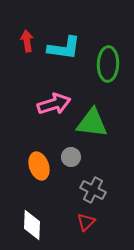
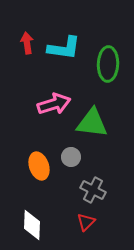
red arrow: moved 2 px down
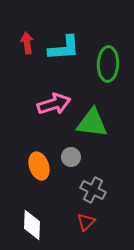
cyan L-shape: rotated 12 degrees counterclockwise
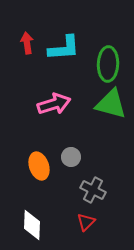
green triangle: moved 19 px right, 19 px up; rotated 8 degrees clockwise
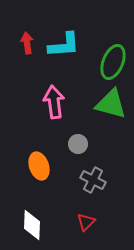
cyan L-shape: moved 3 px up
green ellipse: moved 5 px right, 2 px up; rotated 20 degrees clockwise
pink arrow: moved 2 px up; rotated 80 degrees counterclockwise
gray circle: moved 7 px right, 13 px up
gray cross: moved 10 px up
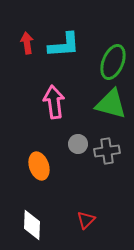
gray cross: moved 14 px right, 29 px up; rotated 35 degrees counterclockwise
red triangle: moved 2 px up
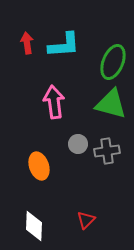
white diamond: moved 2 px right, 1 px down
